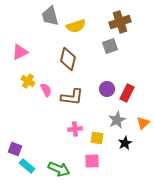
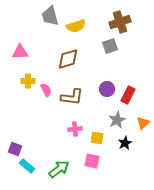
pink triangle: rotated 24 degrees clockwise
brown diamond: rotated 60 degrees clockwise
yellow cross: rotated 32 degrees counterclockwise
red rectangle: moved 1 px right, 2 px down
pink square: rotated 14 degrees clockwise
green arrow: rotated 60 degrees counterclockwise
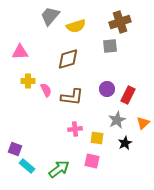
gray trapezoid: rotated 55 degrees clockwise
gray square: rotated 14 degrees clockwise
